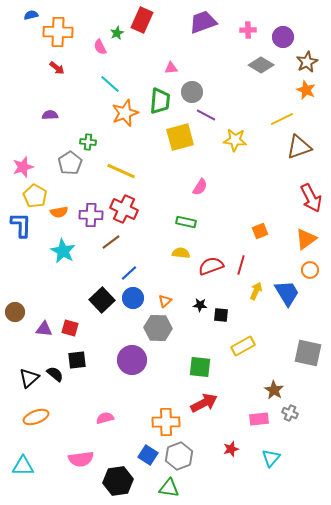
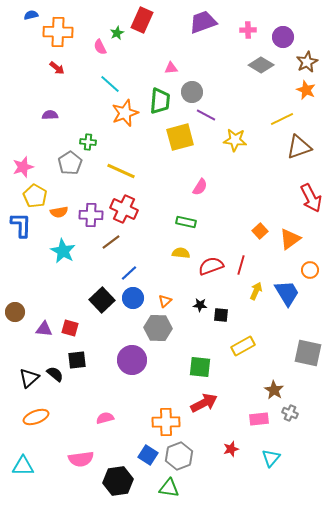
orange square at (260, 231): rotated 21 degrees counterclockwise
orange triangle at (306, 239): moved 16 px left
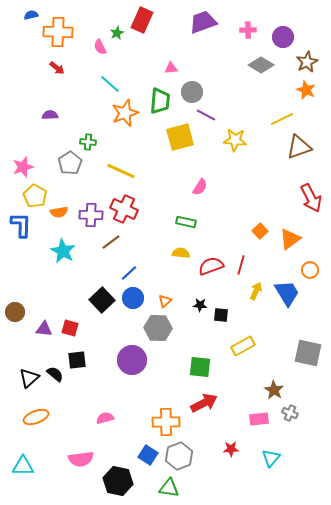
red star at (231, 449): rotated 14 degrees clockwise
black hexagon at (118, 481): rotated 20 degrees clockwise
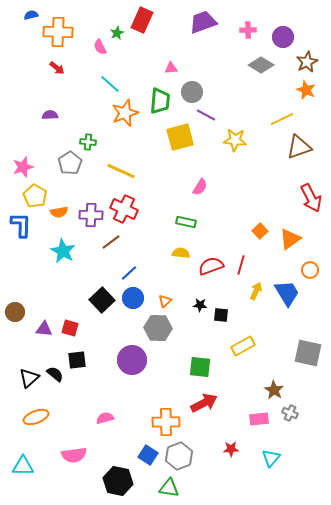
pink semicircle at (81, 459): moved 7 px left, 4 px up
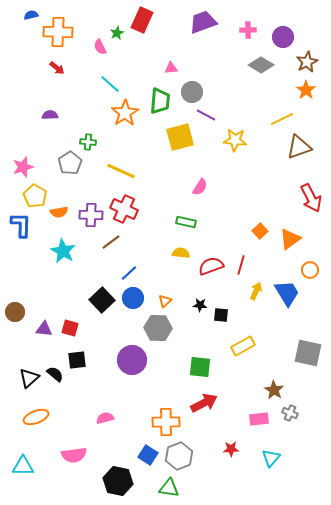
orange star at (306, 90): rotated 12 degrees clockwise
orange star at (125, 113): rotated 12 degrees counterclockwise
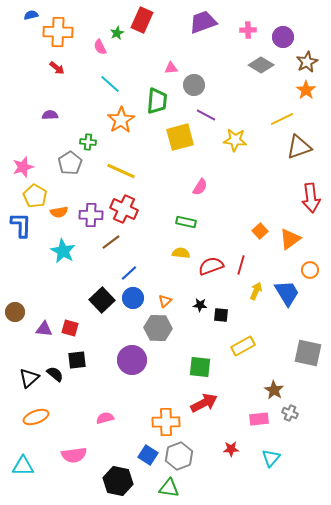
gray circle at (192, 92): moved 2 px right, 7 px up
green trapezoid at (160, 101): moved 3 px left
orange star at (125, 113): moved 4 px left, 7 px down
red arrow at (311, 198): rotated 20 degrees clockwise
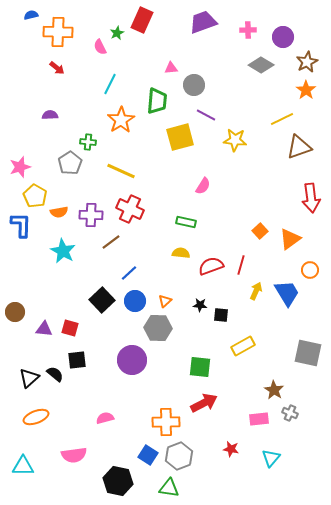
cyan line at (110, 84): rotated 75 degrees clockwise
pink star at (23, 167): moved 3 px left
pink semicircle at (200, 187): moved 3 px right, 1 px up
red cross at (124, 209): moved 6 px right
blue circle at (133, 298): moved 2 px right, 3 px down
red star at (231, 449): rotated 14 degrees clockwise
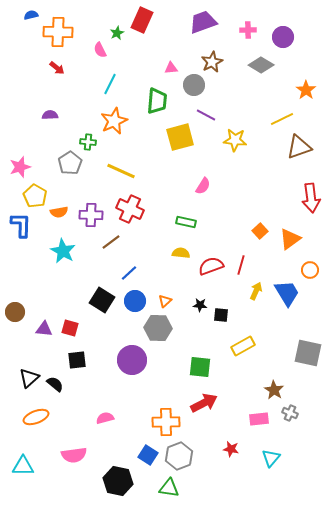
pink semicircle at (100, 47): moved 3 px down
brown star at (307, 62): moved 95 px left
orange star at (121, 120): moved 7 px left, 1 px down; rotated 8 degrees clockwise
black square at (102, 300): rotated 15 degrees counterclockwise
black semicircle at (55, 374): moved 10 px down
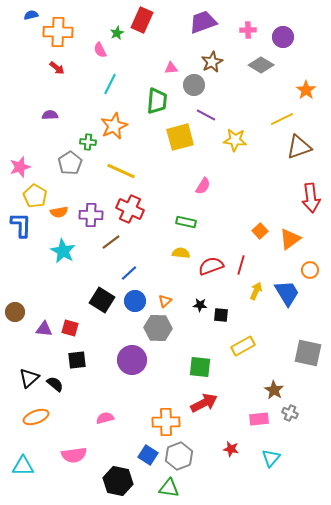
orange star at (114, 121): moved 5 px down
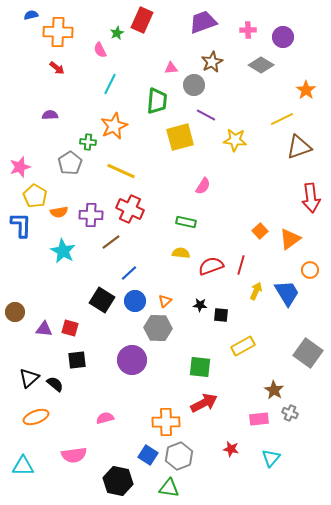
gray square at (308, 353): rotated 24 degrees clockwise
